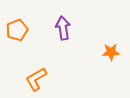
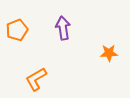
orange star: moved 2 px left, 1 px down
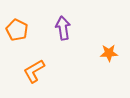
orange pentagon: rotated 25 degrees counterclockwise
orange L-shape: moved 2 px left, 8 px up
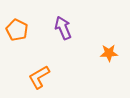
purple arrow: rotated 15 degrees counterclockwise
orange L-shape: moved 5 px right, 6 px down
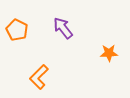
purple arrow: rotated 15 degrees counterclockwise
orange L-shape: rotated 15 degrees counterclockwise
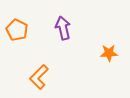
purple arrow: rotated 25 degrees clockwise
